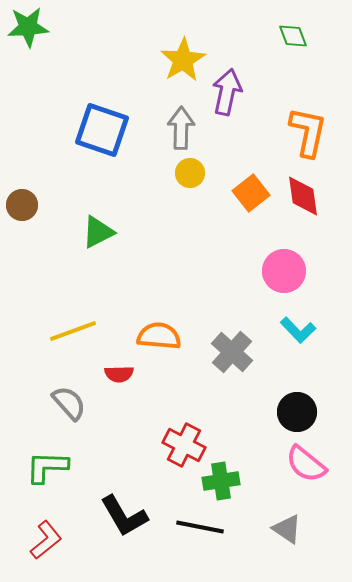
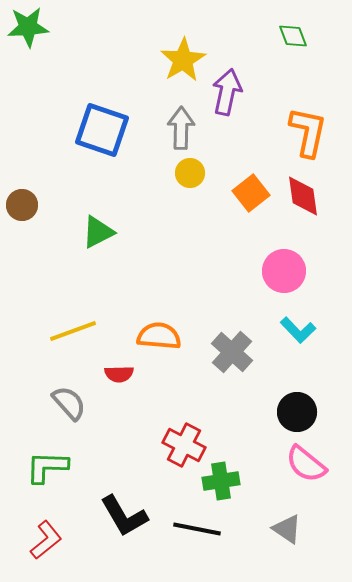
black line: moved 3 px left, 2 px down
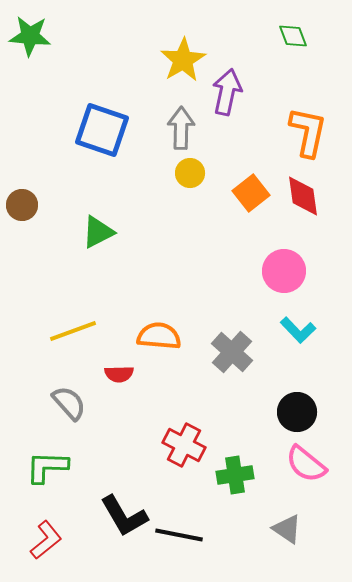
green star: moved 2 px right, 9 px down; rotated 9 degrees clockwise
green cross: moved 14 px right, 6 px up
black line: moved 18 px left, 6 px down
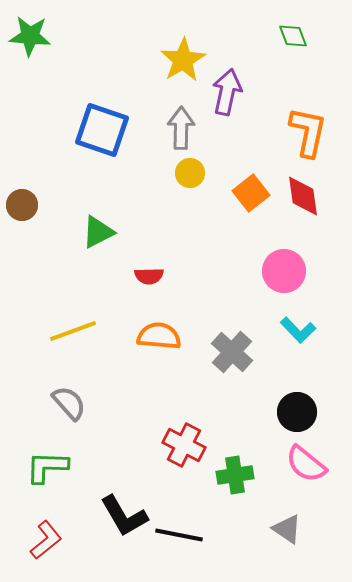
red semicircle: moved 30 px right, 98 px up
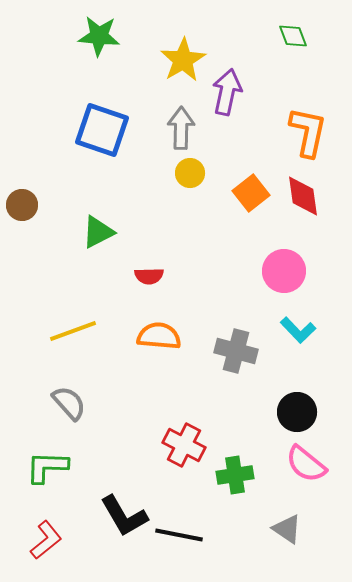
green star: moved 69 px right
gray cross: moved 4 px right, 1 px up; rotated 27 degrees counterclockwise
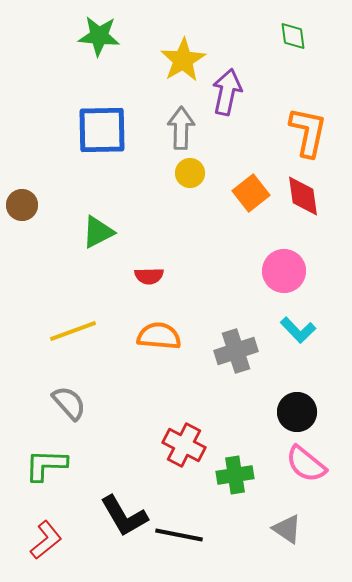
green diamond: rotated 12 degrees clockwise
blue square: rotated 20 degrees counterclockwise
gray cross: rotated 33 degrees counterclockwise
green L-shape: moved 1 px left, 2 px up
